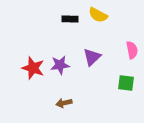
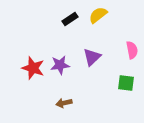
yellow semicircle: rotated 114 degrees clockwise
black rectangle: rotated 35 degrees counterclockwise
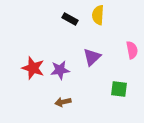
yellow semicircle: rotated 48 degrees counterclockwise
black rectangle: rotated 63 degrees clockwise
purple star: moved 5 px down
green square: moved 7 px left, 6 px down
brown arrow: moved 1 px left, 1 px up
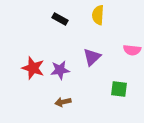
black rectangle: moved 10 px left
pink semicircle: rotated 108 degrees clockwise
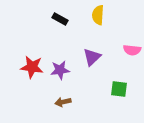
red star: moved 1 px left, 1 px up; rotated 10 degrees counterclockwise
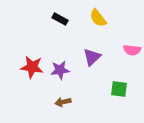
yellow semicircle: moved 3 px down; rotated 42 degrees counterclockwise
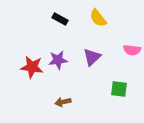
purple star: moved 2 px left, 10 px up
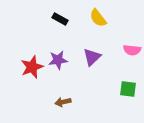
red star: rotated 30 degrees counterclockwise
green square: moved 9 px right
